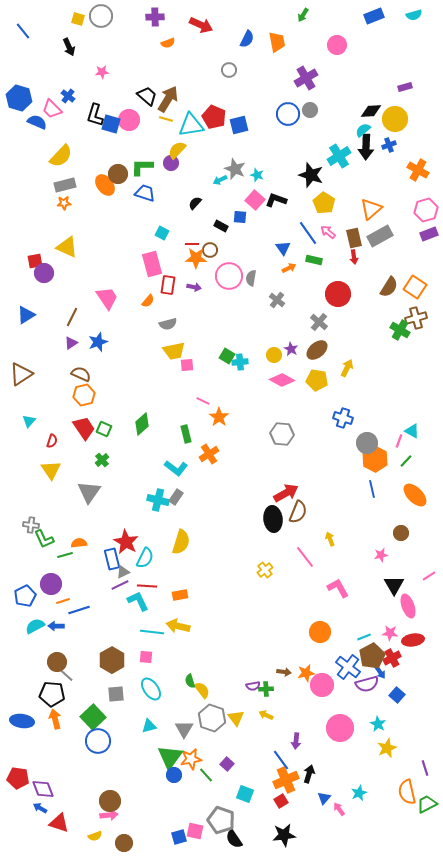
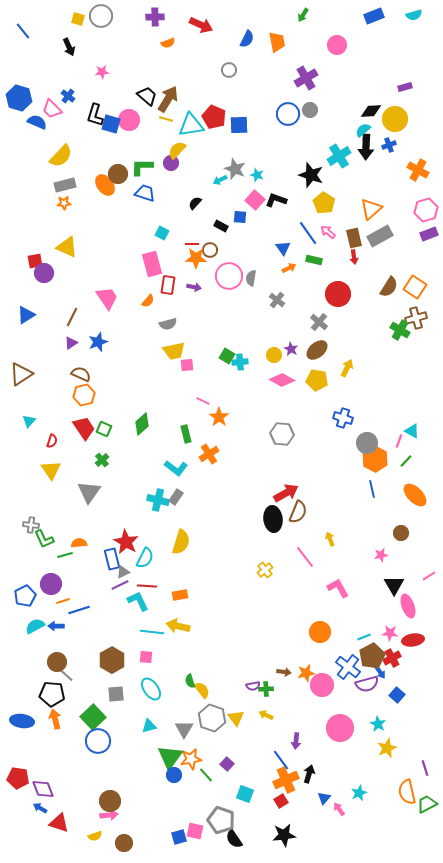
blue square at (239, 125): rotated 12 degrees clockwise
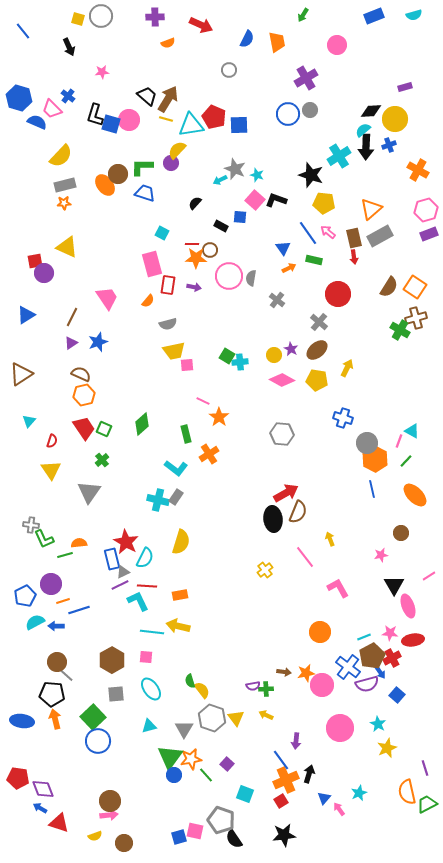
yellow pentagon at (324, 203): rotated 25 degrees counterclockwise
cyan semicircle at (35, 626): moved 4 px up
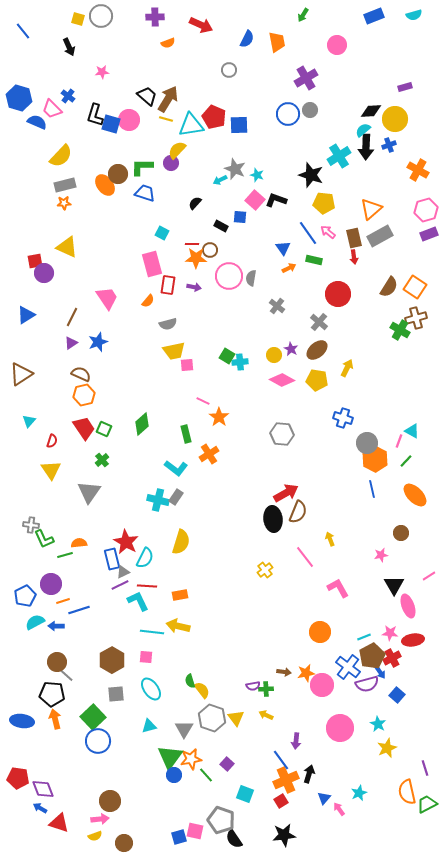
gray cross at (277, 300): moved 6 px down
pink arrow at (109, 815): moved 9 px left, 4 px down
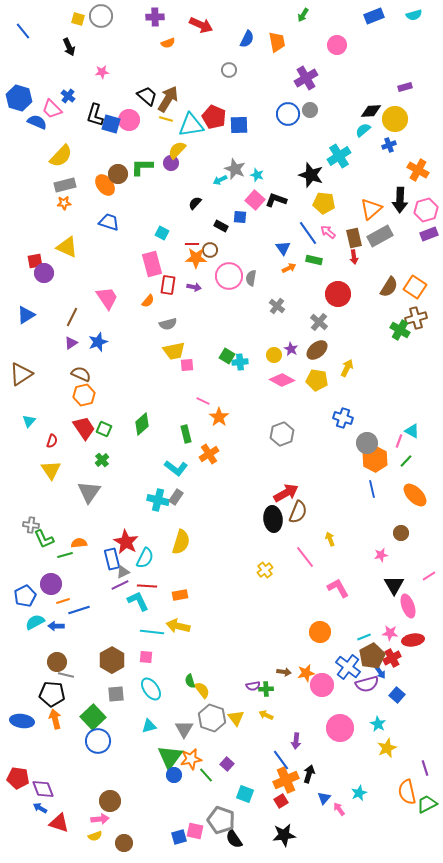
black arrow at (366, 147): moved 34 px right, 53 px down
blue trapezoid at (145, 193): moved 36 px left, 29 px down
gray hexagon at (282, 434): rotated 25 degrees counterclockwise
gray line at (66, 675): rotated 28 degrees counterclockwise
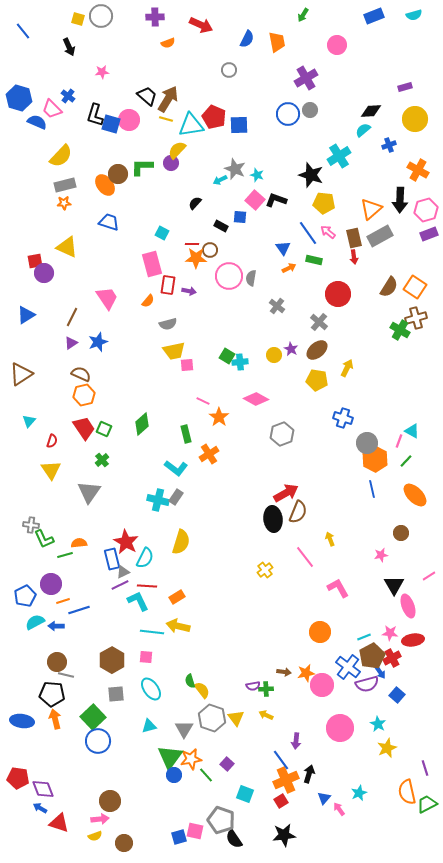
yellow circle at (395, 119): moved 20 px right
purple arrow at (194, 287): moved 5 px left, 4 px down
pink diamond at (282, 380): moved 26 px left, 19 px down
orange rectangle at (180, 595): moved 3 px left, 2 px down; rotated 21 degrees counterclockwise
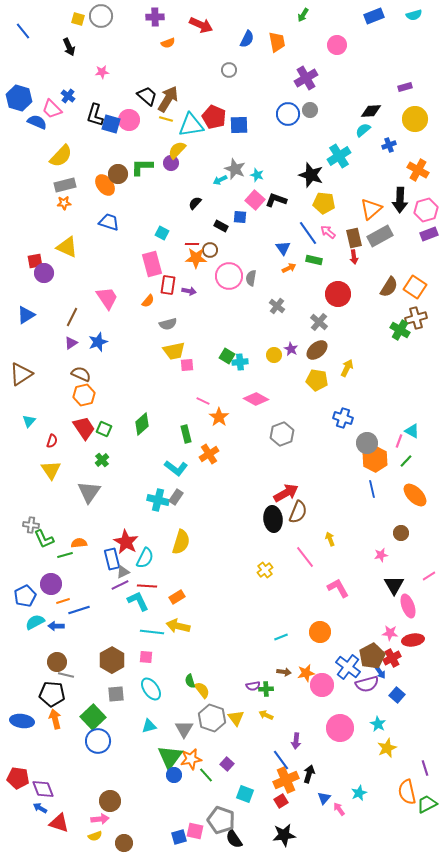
cyan line at (364, 637): moved 83 px left
